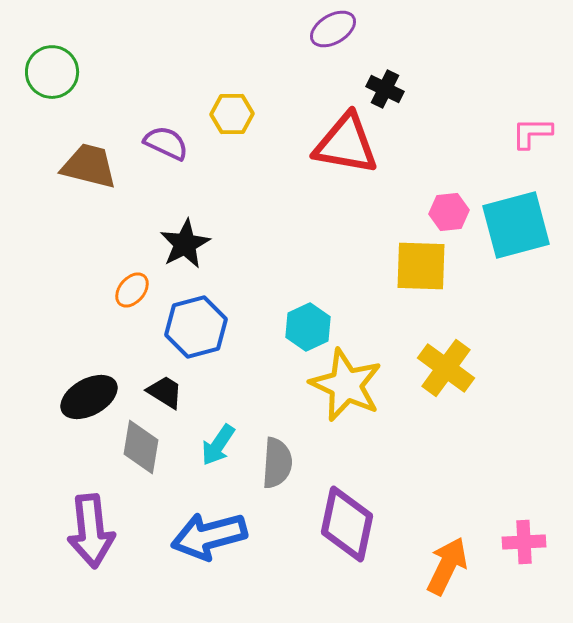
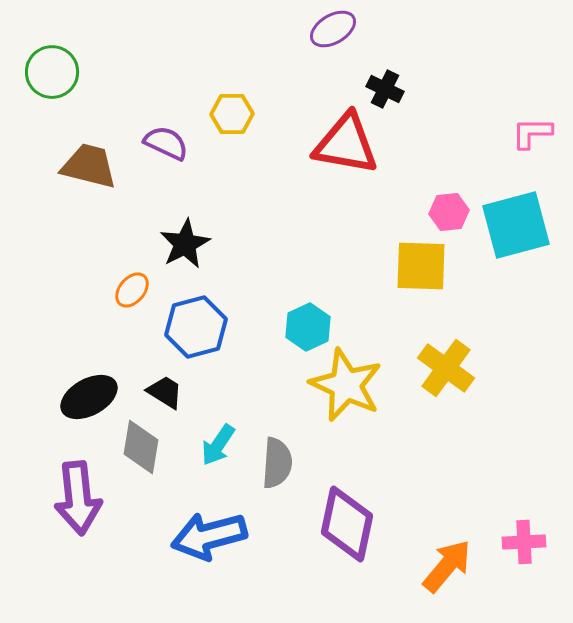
purple arrow: moved 13 px left, 33 px up
orange arrow: rotated 14 degrees clockwise
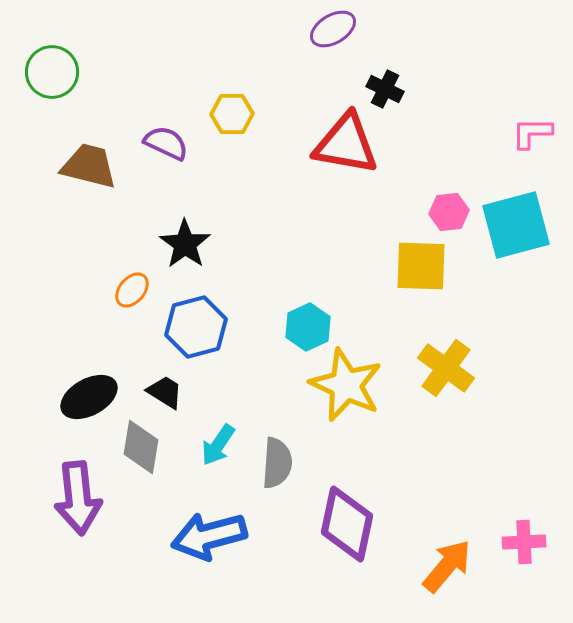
black star: rotated 9 degrees counterclockwise
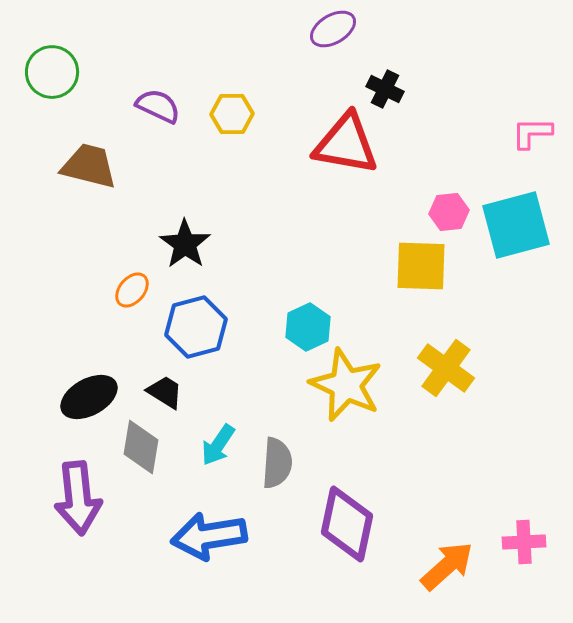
purple semicircle: moved 8 px left, 37 px up
blue arrow: rotated 6 degrees clockwise
orange arrow: rotated 8 degrees clockwise
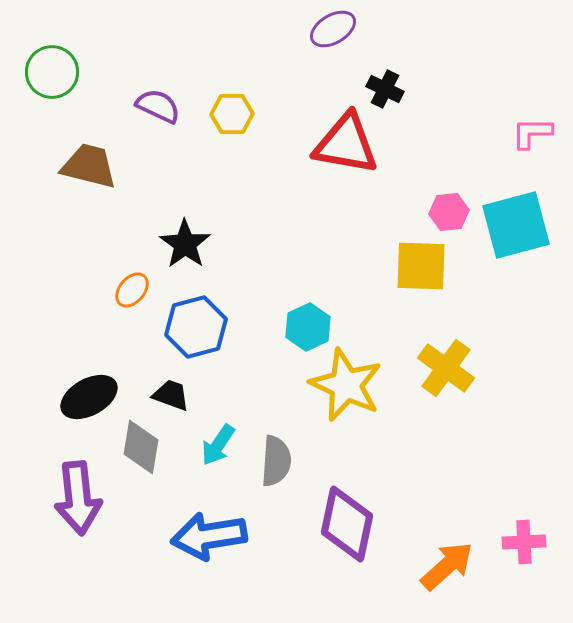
black trapezoid: moved 6 px right, 3 px down; rotated 12 degrees counterclockwise
gray semicircle: moved 1 px left, 2 px up
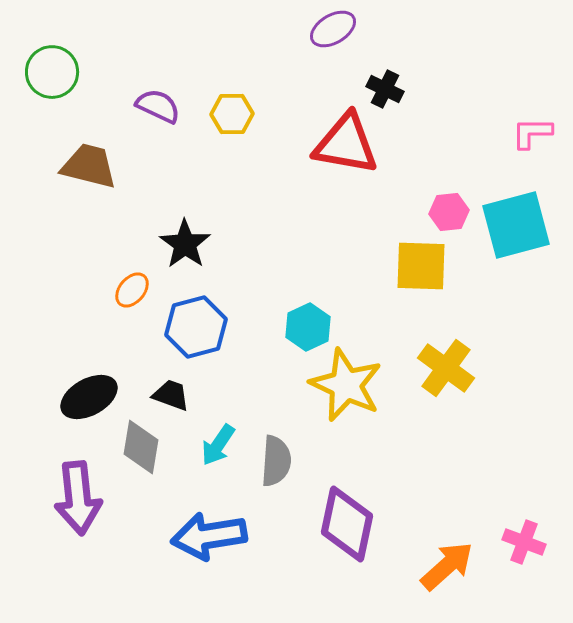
pink cross: rotated 24 degrees clockwise
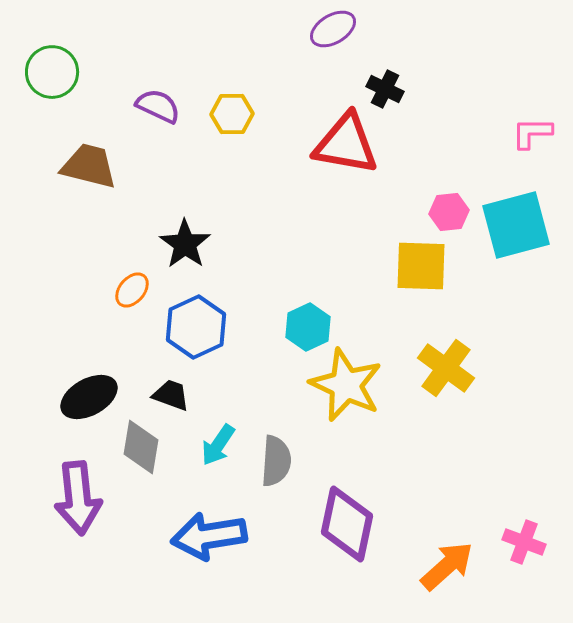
blue hexagon: rotated 10 degrees counterclockwise
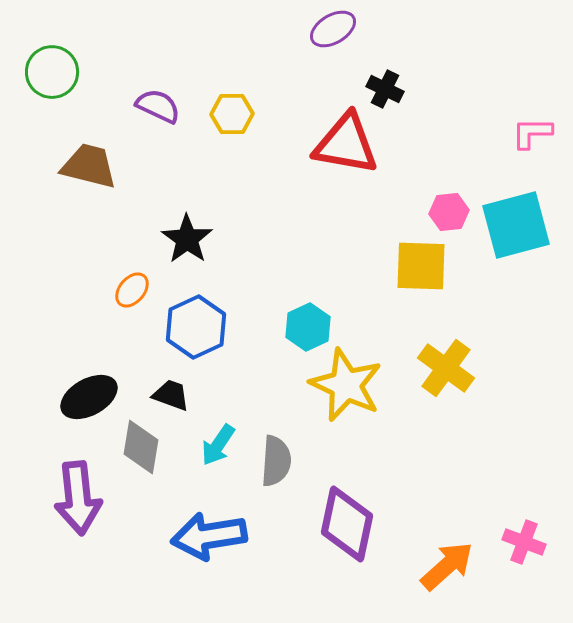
black star: moved 2 px right, 5 px up
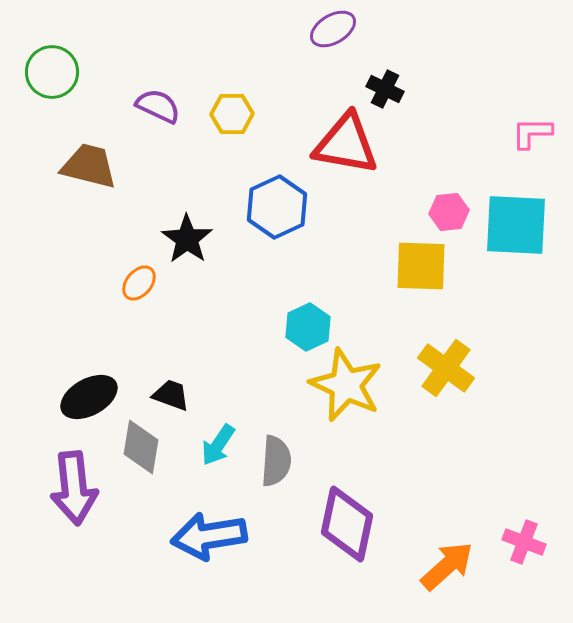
cyan square: rotated 18 degrees clockwise
orange ellipse: moved 7 px right, 7 px up
blue hexagon: moved 81 px right, 120 px up
purple arrow: moved 4 px left, 10 px up
